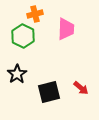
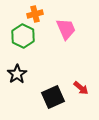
pink trapezoid: rotated 25 degrees counterclockwise
black square: moved 4 px right, 5 px down; rotated 10 degrees counterclockwise
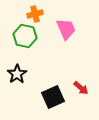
green hexagon: moved 2 px right; rotated 15 degrees counterclockwise
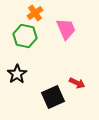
orange cross: moved 1 px up; rotated 21 degrees counterclockwise
red arrow: moved 4 px left, 5 px up; rotated 14 degrees counterclockwise
